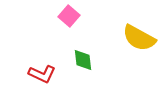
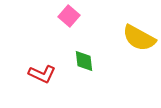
green diamond: moved 1 px right, 1 px down
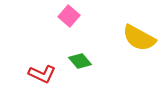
green diamond: moved 4 px left; rotated 35 degrees counterclockwise
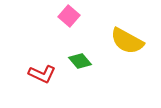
yellow semicircle: moved 12 px left, 3 px down
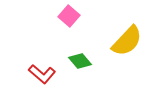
yellow semicircle: rotated 76 degrees counterclockwise
red L-shape: rotated 16 degrees clockwise
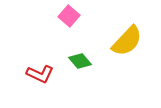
red L-shape: moved 2 px left; rotated 16 degrees counterclockwise
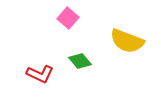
pink square: moved 1 px left, 2 px down
yellow semicircle: rotated 68 degrees clockwise
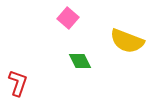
green diamond: rotated 15 degrees clockwise
red L-shape: moved 22 px left, 9 px down; rotated 96 degrees counterclockwise
